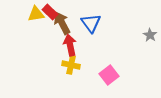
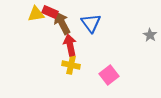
red rectangle: rotated 21 degrees counterclockwise
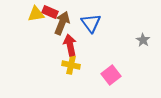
brown arrow: rotated 50 degrees clockwise
gray star: moved 7 px left, 5 px down
pink square: moved 2 px right
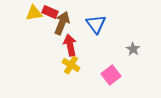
yellow triangle: moved 2 px left, 1 px up
blue triangle: moved 5 px right, 1 px down
gray star: moved 10 px left, 9 px down
yellow cross: rotated 18 degrees clockwise
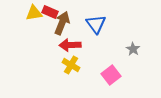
red arrow: rotated 80 degrees counterclockwise
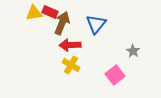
blue triangle: rotated 15 degrees clockwise
gray star: moved 2 px down
pink square: moved 4 px right
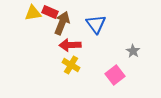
yellow triangle: moved 1 px left
blue triangle: rotated 15 degrees counterclockwise
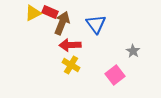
yellow triangle: rotated 18 degrees counterclockwise
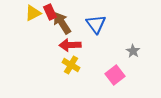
red rectangle: rotated 42 degrees clockwise
brown arrow: rotated 55 degrees counterclockwise
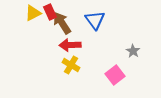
blue triangle: moved 1 px left, 4 px up
